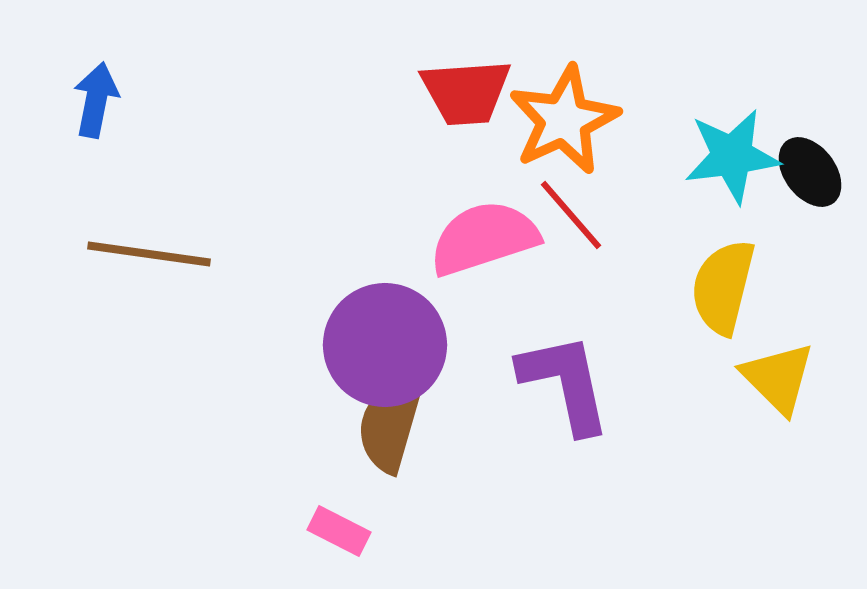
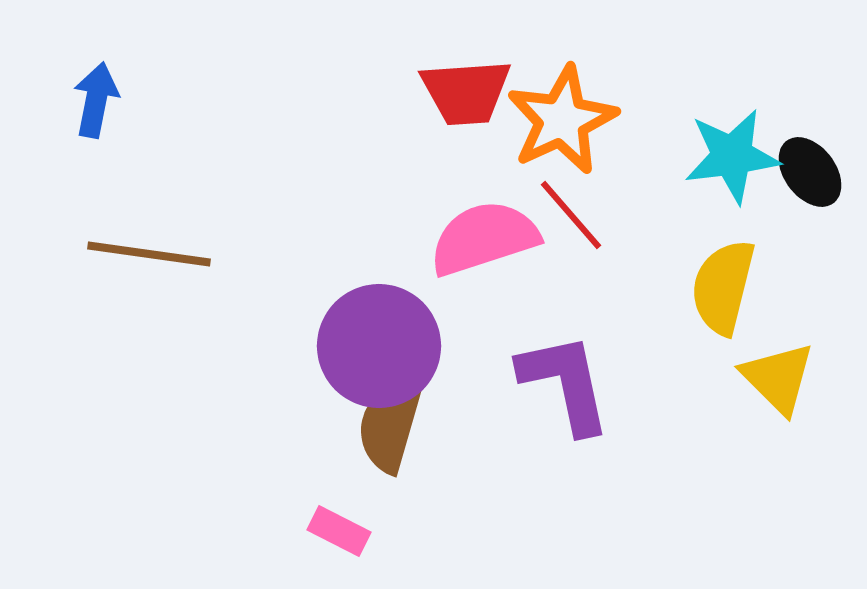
orange star: moved 2 px left
purple circle: moved 6 px left, 1 px down
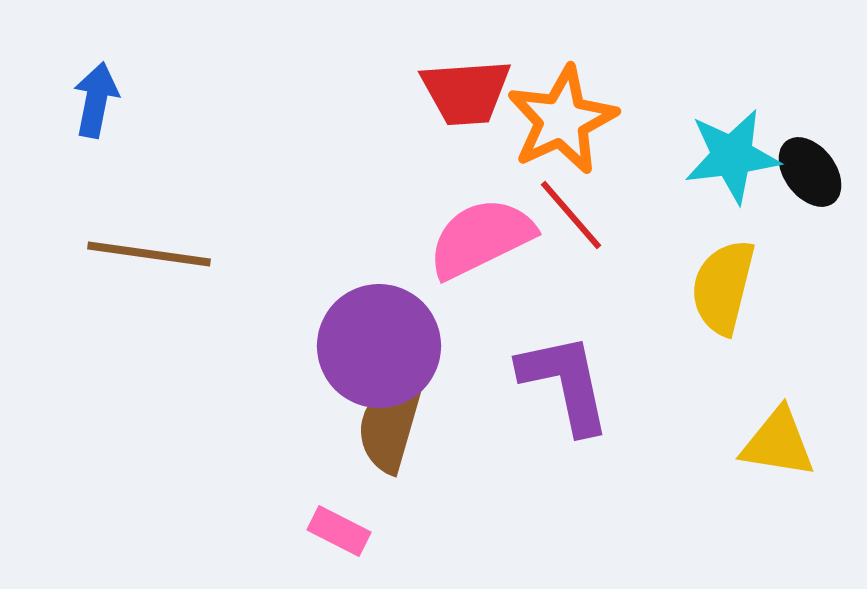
pink semicircle: moved 3 px left; rotated 8 degrees counterclockwise
yellow triangle: moved 65 px down; rotated 36 degrees counterclockwise
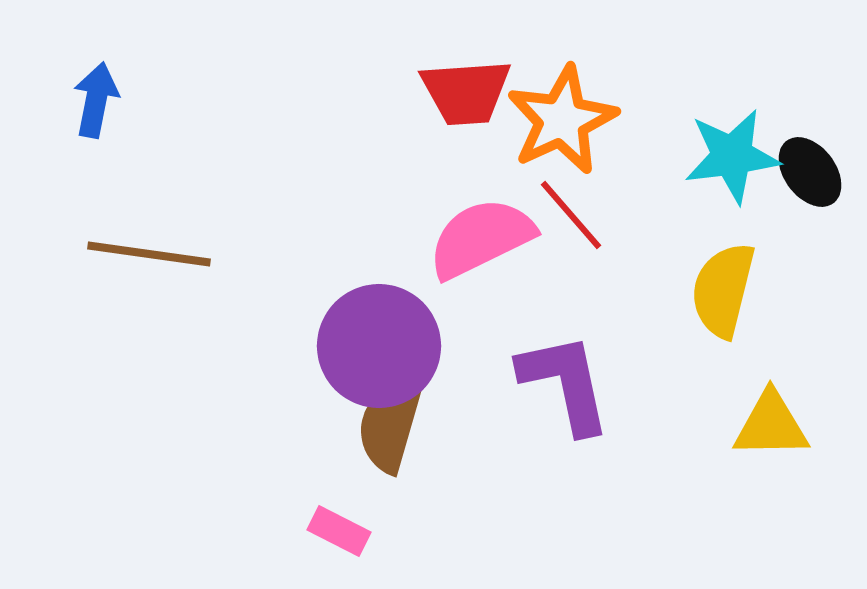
yellow semicircle: moved 3 px down
yellow triangle: moved 7 px left, 18 px up; rotated 10 degrees counterclockwise
